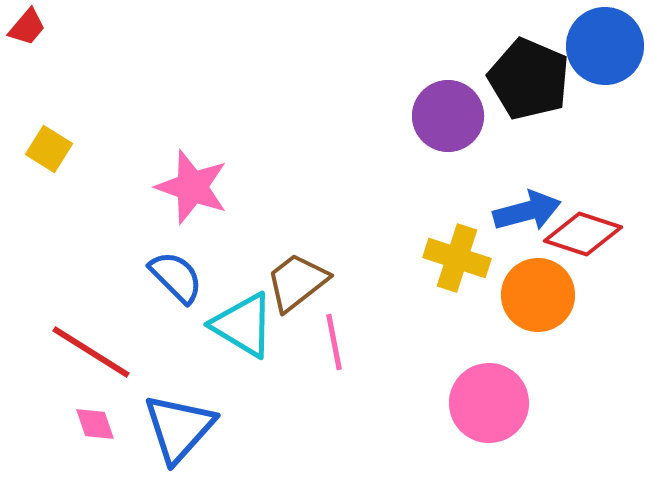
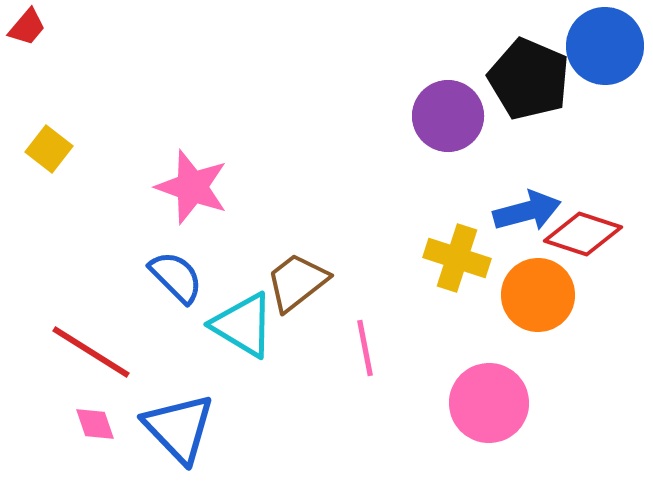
yellow square: rotated 6 degrees clockwise
pink line: moved 31 px right, 6 px down
blue triangle: rotated 26 degrees counterclockwise
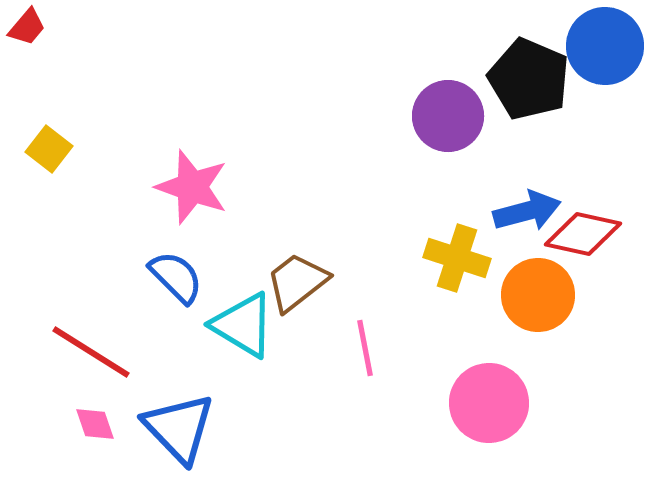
red diamond: rotated 6 degrees counterclockwise
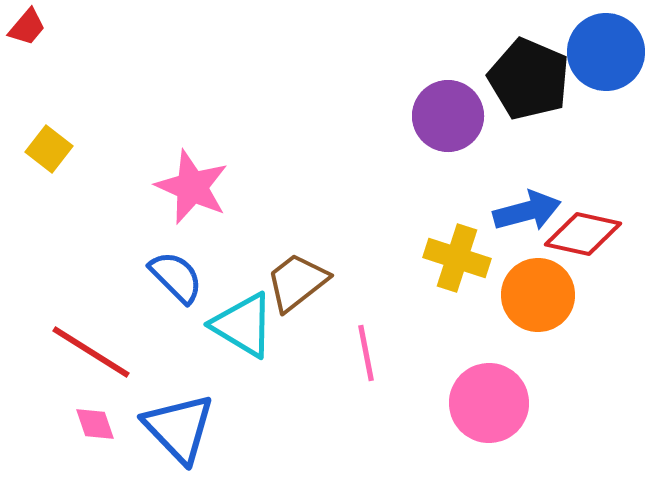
blue circle: moved 1 px right, 6 px down
pink star: rotated 4 degrees clockwise
pink line: moved 1 px right, 5 px down
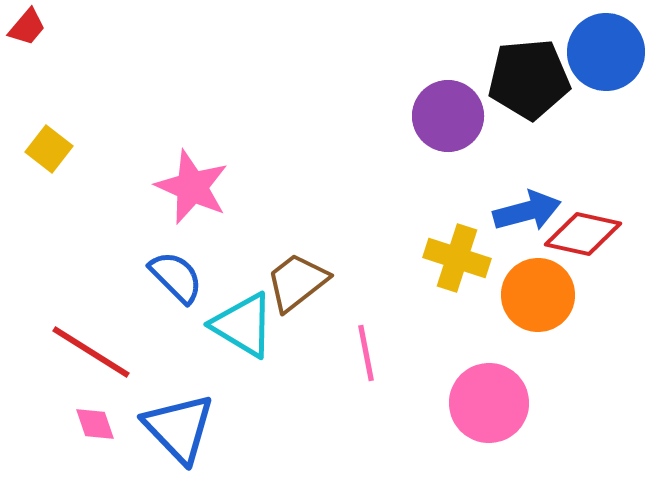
black pentagon: rotated 28 degrees counterclockwise
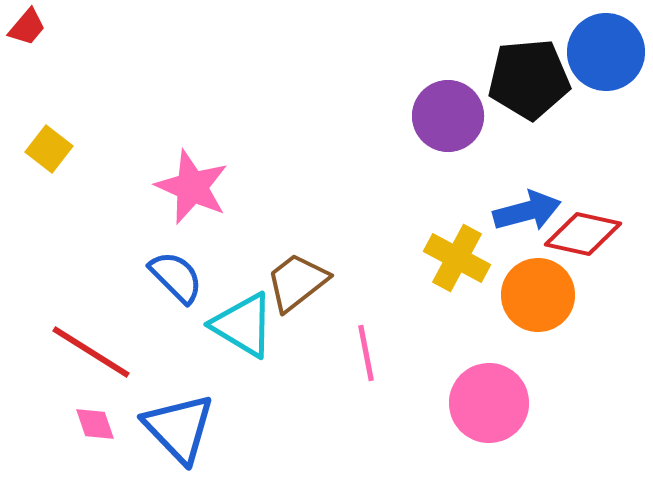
yellow cross: rotated 10 degrees clockwise
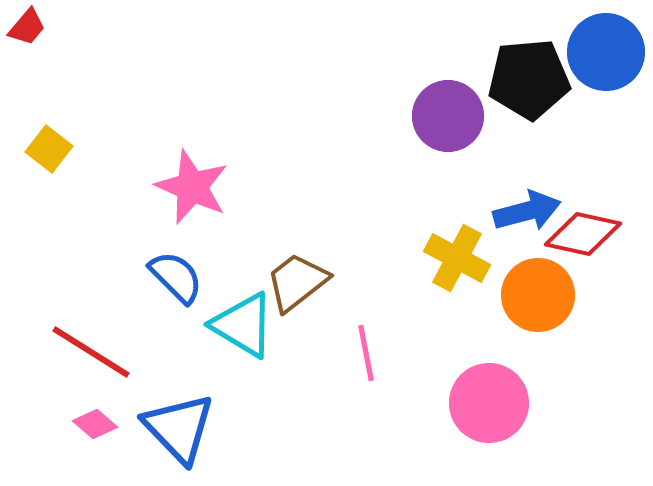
pink diamond: rotated 30 degrees counterclockwise
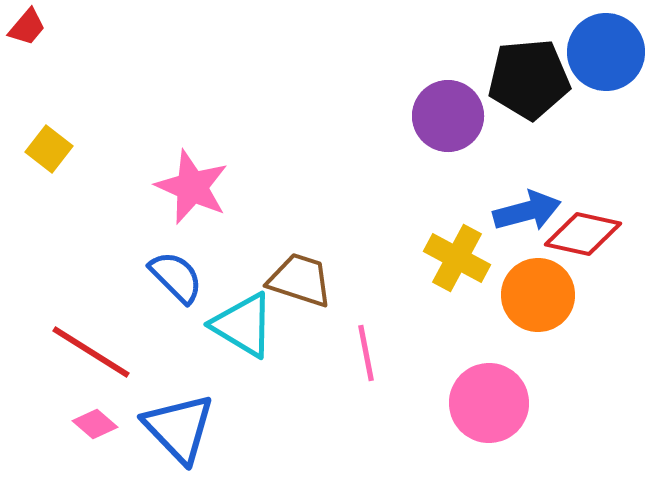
brown trapezoid: moved 3 px right, 2 px up; rotated 56 degrees clockwise
